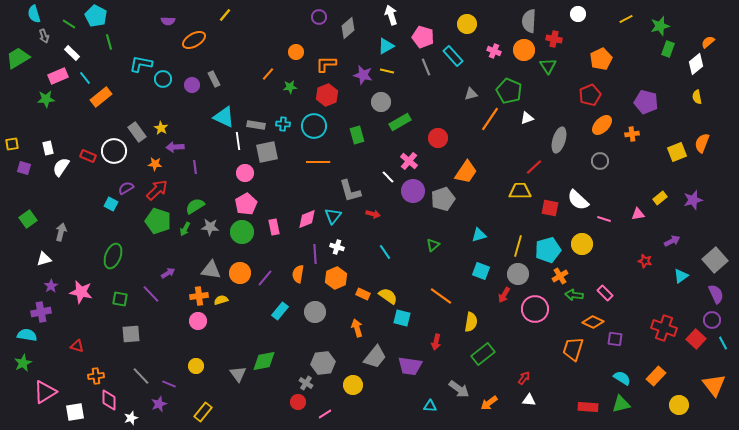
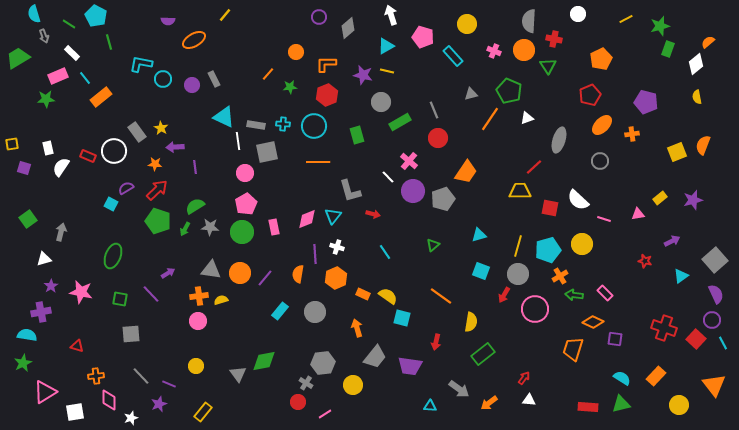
gray line at (426, 67): moved 8 px right, 43 px down
orange semicircle at (702, 143): moved 1 px right, 2 px down
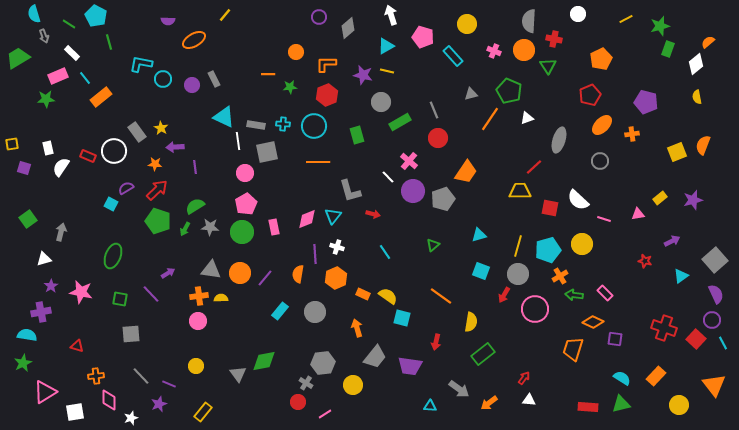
orange line at (268, 74): rotated 48 degrees clockwise
yellow semicircle at (221, 300): moved 2 px up; rotated 16 degrees clockwise
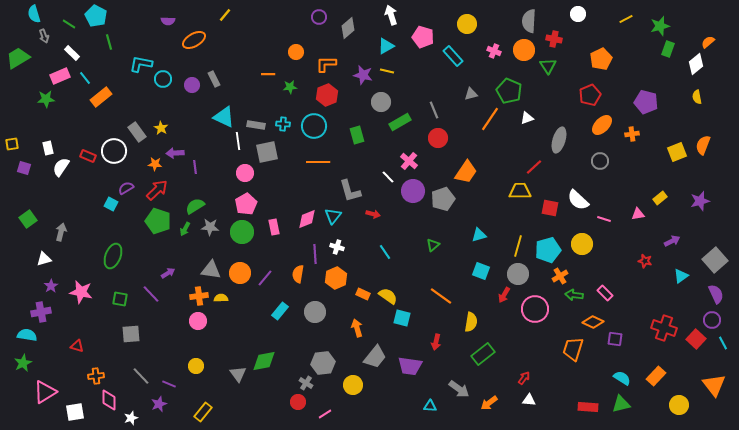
pink rectangle at (58, 76): moved 2 px right
purple arrow at (175, 147): moved 6 px down
purple star at (693, 200): moved 7 px right, 1 px down
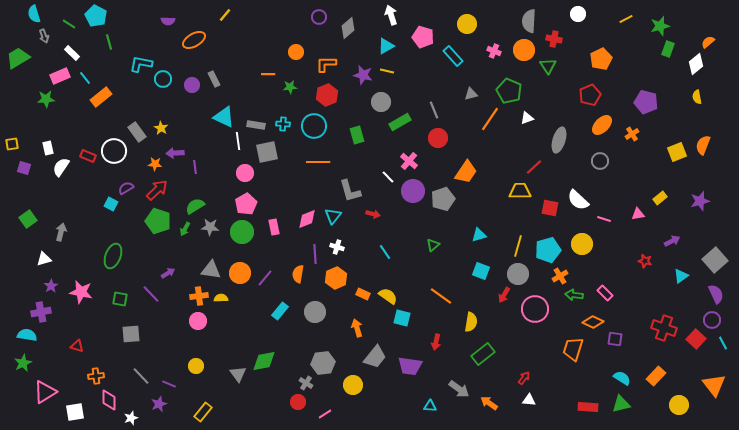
orange cross at (632, 134): rotated 24 degrees counterclockwise
orange arrow at (489, 403): rotated 72 degrees clockwise
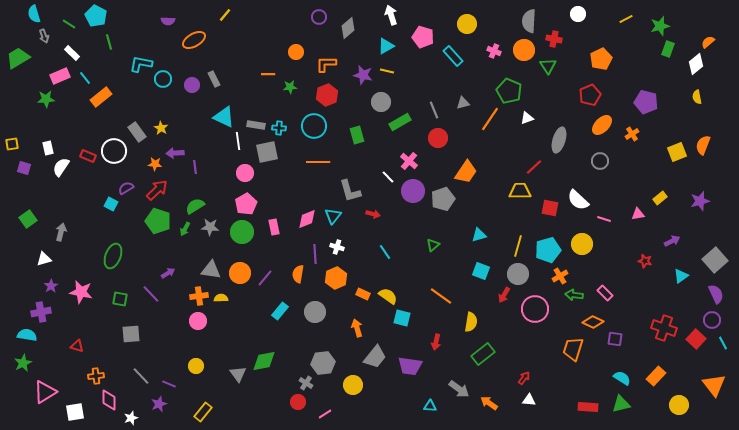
gray triangle at (471, 94): moved 8 px left, 9 px down
cyan cross at (283, 124): moved 4 px left, 4 px down
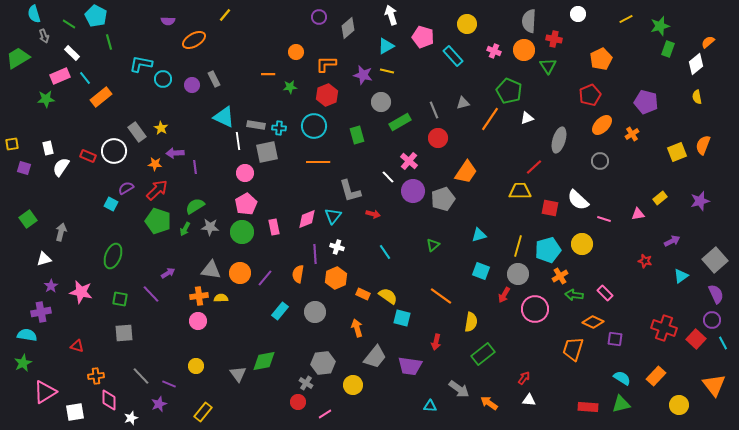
gray square at (131, 334): moved 7 px left, 1 px up
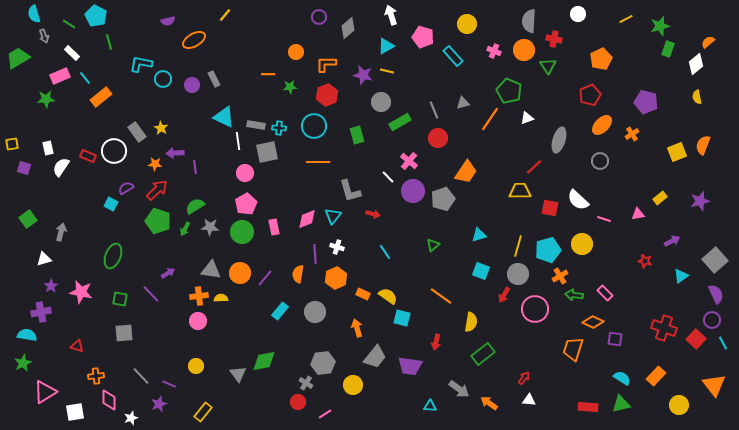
purple semicircle at (168, 21): rotated 16 degrees counterclockwise
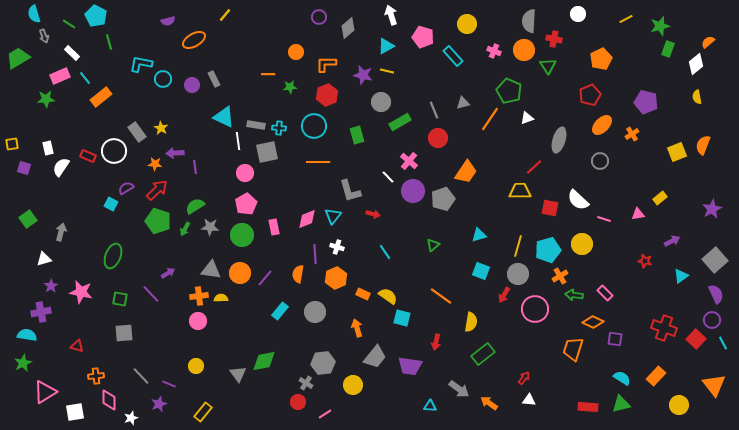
purple star at (700, 201): moved 12 px right, 8 px down; rotated 12 degrees counterclockwise
green circle at (242, 232): moved 3 px down
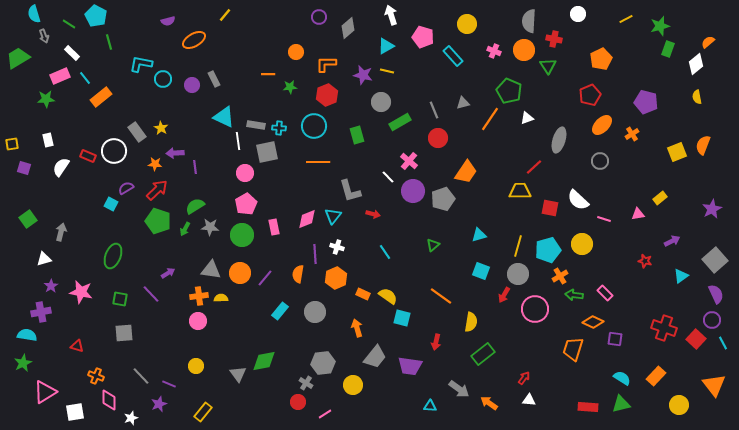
white rectangle at (48, 148): moved 8 px up
orange cross at (96, 376): rotated 28 degrees clockwise
